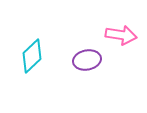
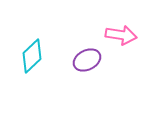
purple ellipse: rotated 16 degrees counterclockwise
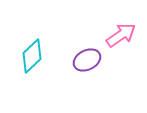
pink arrow: rotated 44 degrees counterclockwise
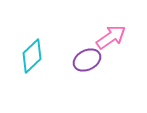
pink arrow: moved 10 px left, 2 px down
